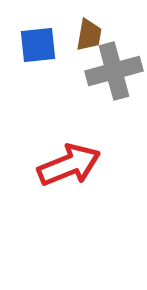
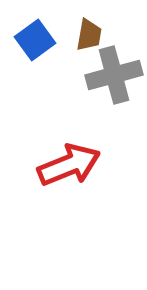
blue square: moved 3 px left, 5 px up; rotated 30 degrees counterclockwise
gray cross: moved 4 px down
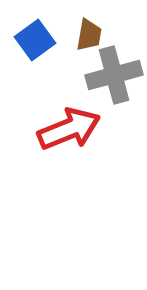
red arrow: moved 36 px up
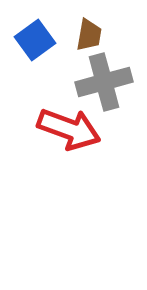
gray cross: moved 10 px left, 7 px down
red arrow: rotated 42 degrees clockwise
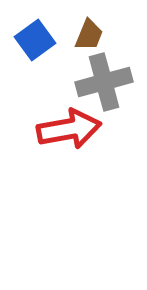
brown trapezoid: rotated 12 degrees clockwise
red arrow: rotated 30 degrees counterclockwise
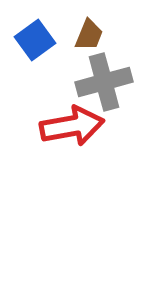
red arrow: moved 3 px right, 3 px up
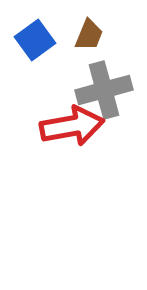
gray cross: moved 8 px down
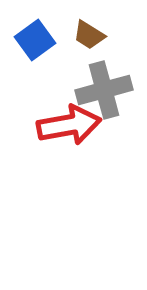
brown trapezoid: rotated 100 degrees clockwise
red arrow: moved 3 px left, 1 px up
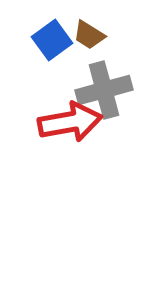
blue square: moved 17 px right
red arrow: moved 1 px right, 3 px up
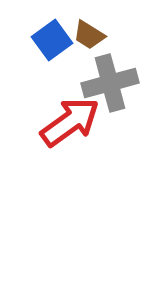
gray cross: moved 6 px right, 7 px up
red arrow: rotated 26 degrees counterclockwise
